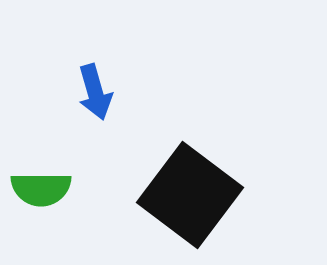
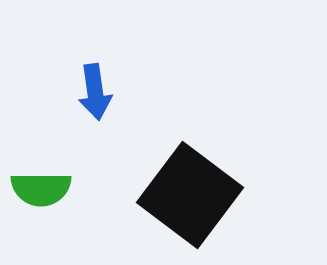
blue arrow: rotated 8 degrees clockwise
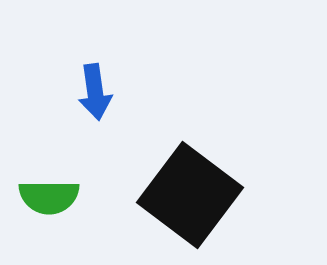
green semicircle: moved 8 px right, 8 px down
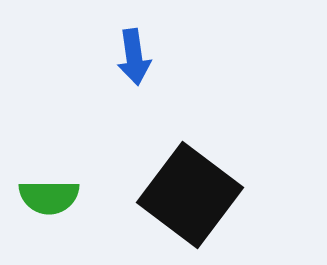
blue arrow: moved 39 px right, 35 px up
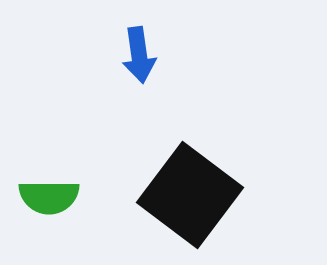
blue arrow: moved 5 px right, 2 px up
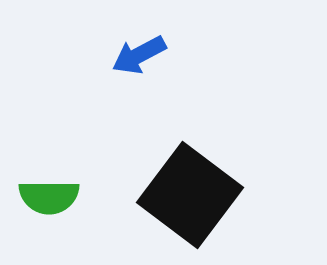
blue arrow: rotated 70 degrees clockwise
